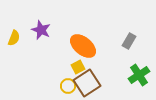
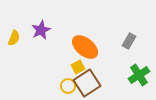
purple star: rotated 24 degrees clockwise
orange ellipse: moved 2 px right, 1 px down
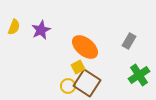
yellow semicircle: moved 11 px up
brown square: rotated 24 degrees counterclockwise
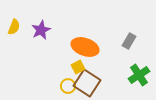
orange ellipse: rotated 20 degrees counterclockwise
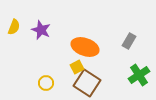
purple star: rotated 24 degrees counterclockwise
yellow square: moved 1 px left
yellow circle: moved 22 px left, 3 px up
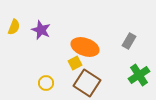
yellow square: moved 2 px left, 4 px up
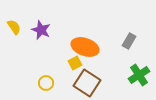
yellow semicircle: rotated 56 degrees counterclockwise
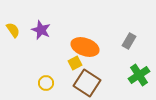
yellow semicircle: moved 1 px left, 3 px down
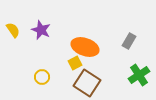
yellow circle: moved 4 px left, 6 px up
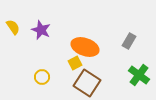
yellow semicircle: moved 3 px up
green cross: rotated 20 degrees counterclockwise
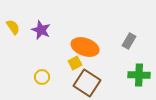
green cross: rotated 35 degrees counterclockwise
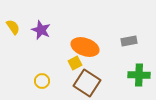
gray rectangle: rotated 49 degrees clockwise
yellow circle: moved 4 px down
